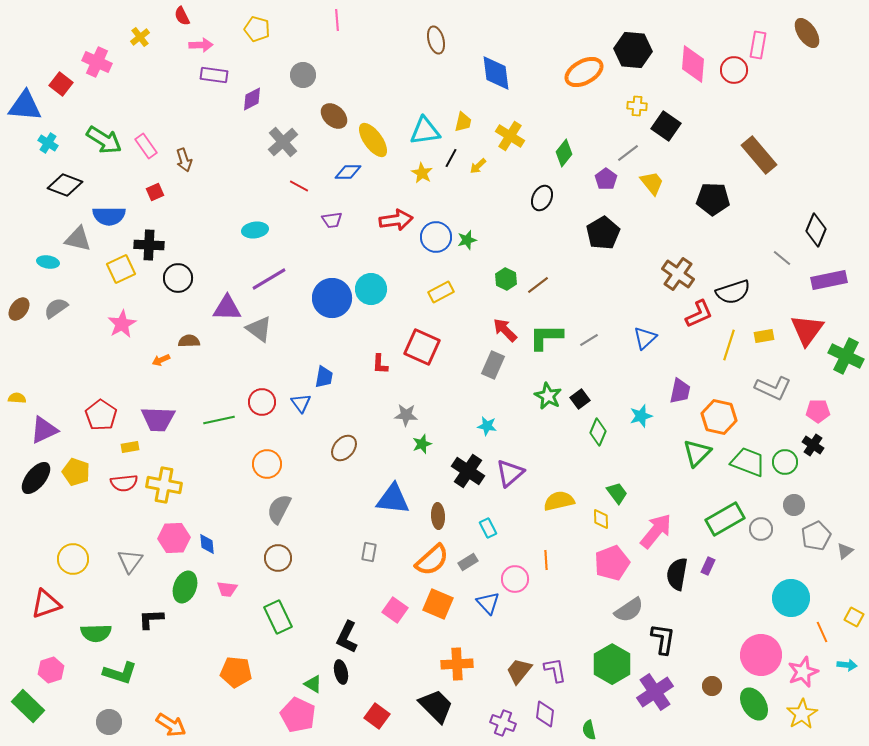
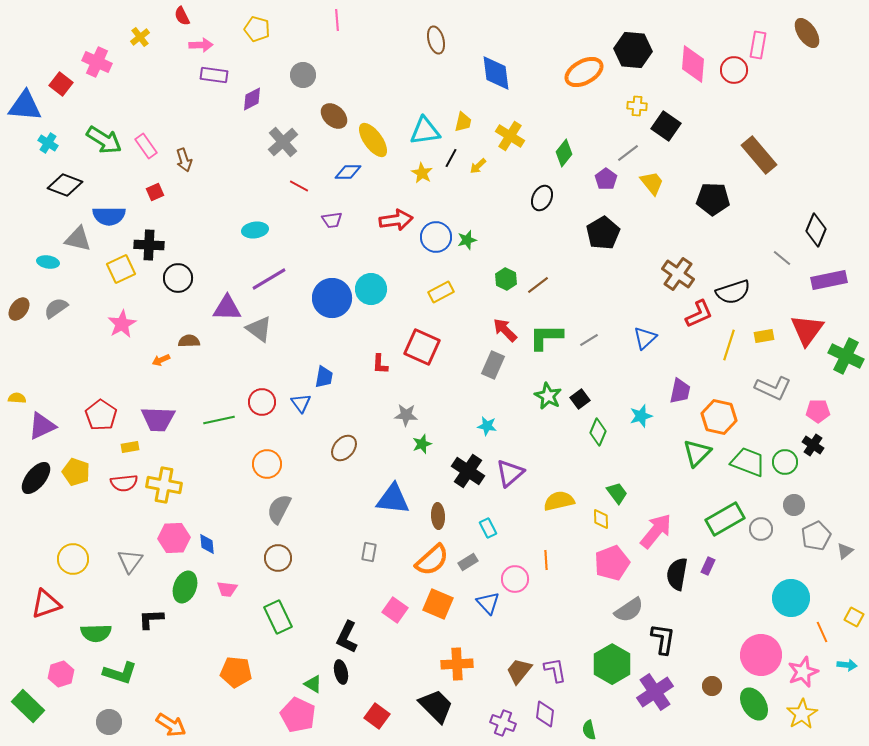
purple triangle at (44, 430): moved 2 px left, 4 px up
pink hexagon at (51, 670): moved 10 px right, 4 px down
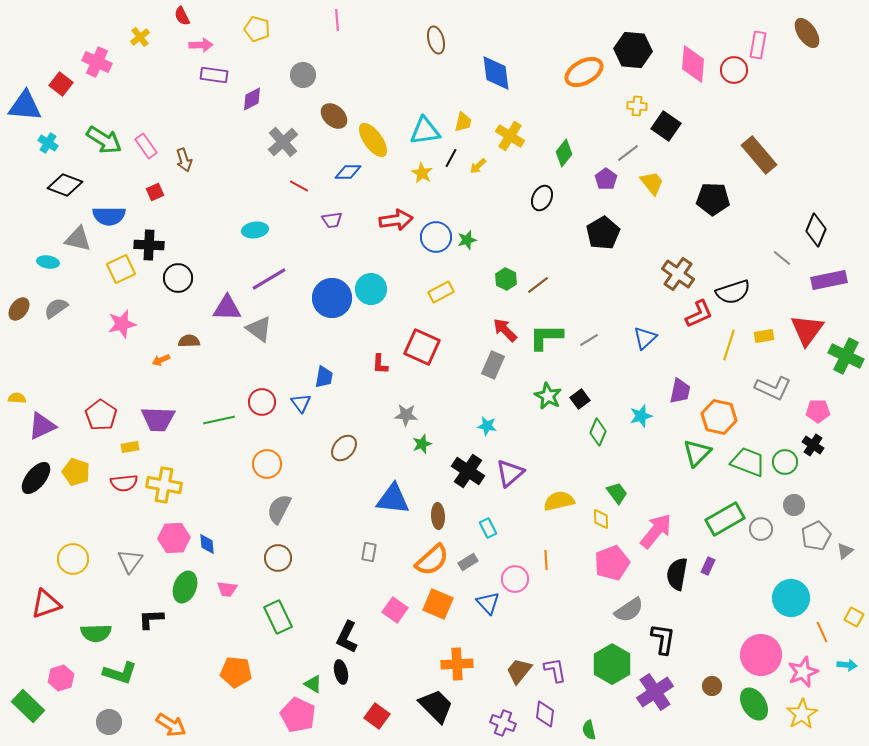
pink star at (122, 324): rotated 16 degrees clockwise
pink hexagon at (61, 674): moved 4 px down
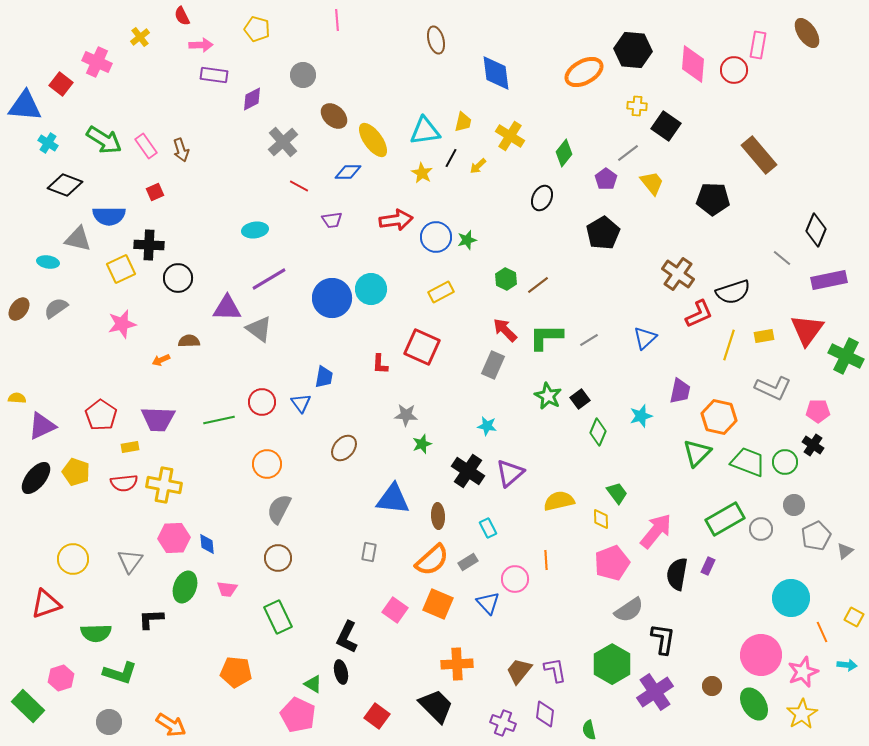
brown arrow at (184, 160): moved 3 px left, 10 px up
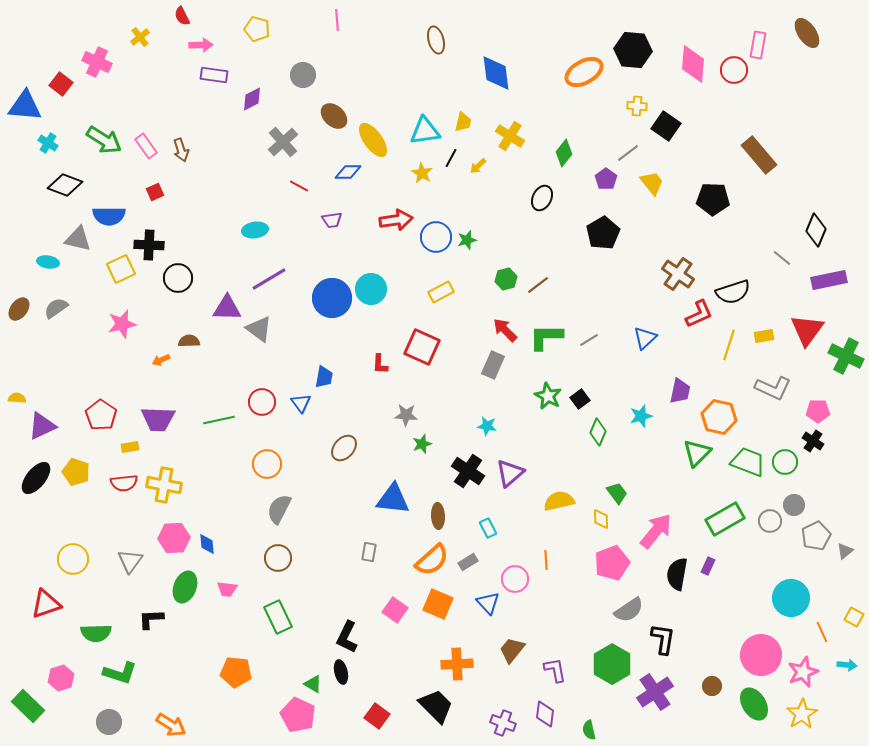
green hexagon at (506, 279): rotated 20 degrees clockwise
black cross at (813, 445): moved 4 px up
gray circle at (761, 529): moved 9 px right, 8 px up
brown trapezoid at (519, 671): moved 7 px left, 21 px up
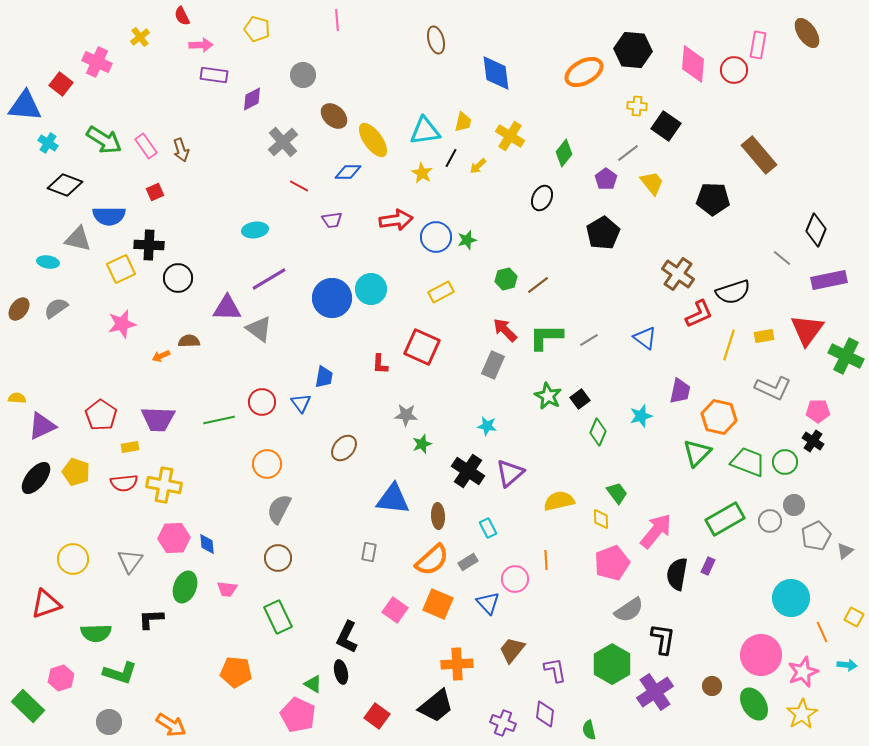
blue triangle at (645, 338): rotated 40 degrees counterclockwise
orange arrow at (161, 360): moved 4 px up
black trapezoid at (436, 706): rotated 96 degrees clockwise
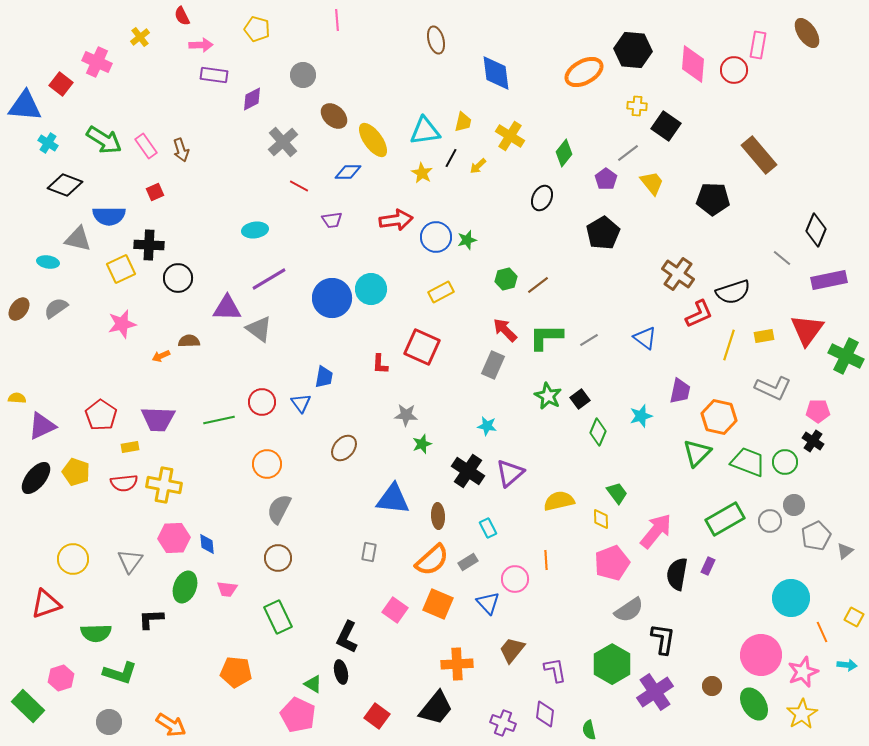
black trapezoid at (436, 706): moved 2 px down; rotated 12 degrees counterclockwise
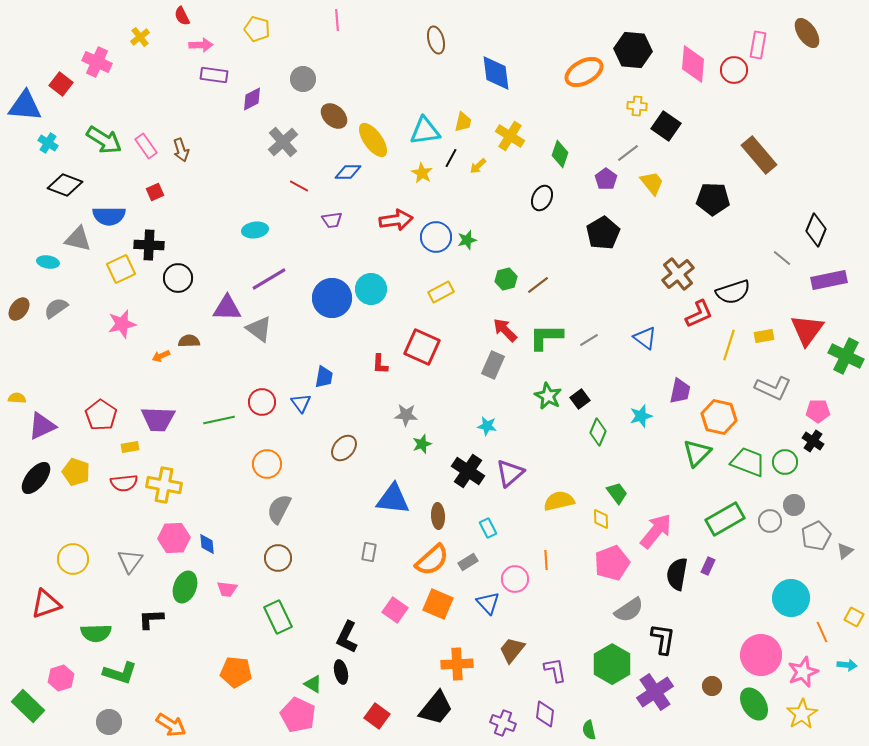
gray circle at (303, 75): moved 4 px down
green diamond at (564, 153): moved 4 px left, 1 px down; rotated 20 degrees counterclockwise
brown cross at (678, 274): rotated 16 degrees clockwise
